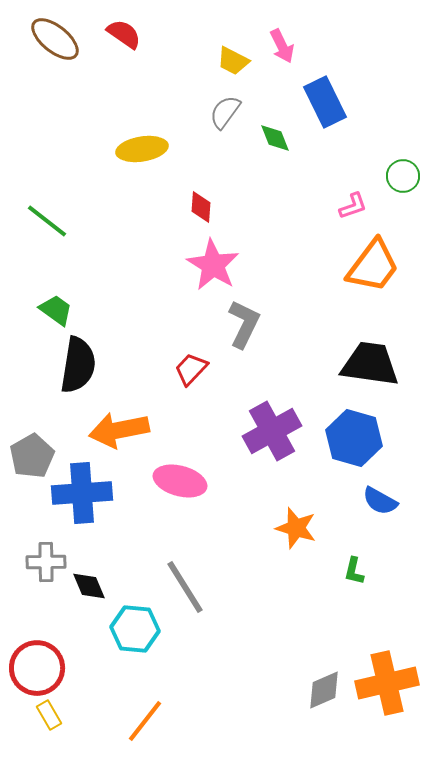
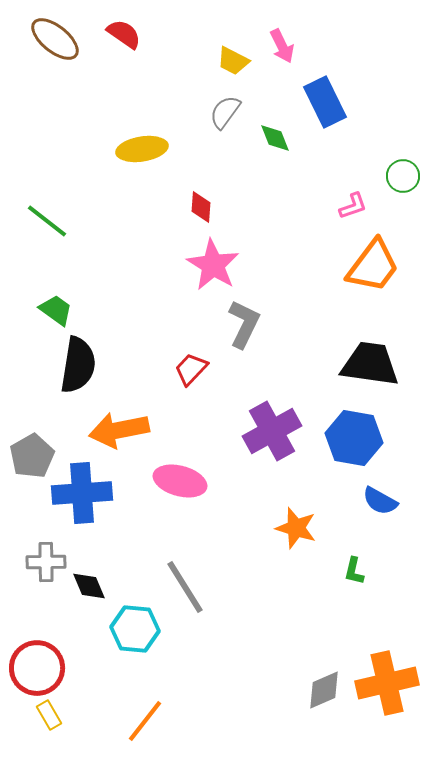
blue hexagon: rotated 6 degrees counterclockwise
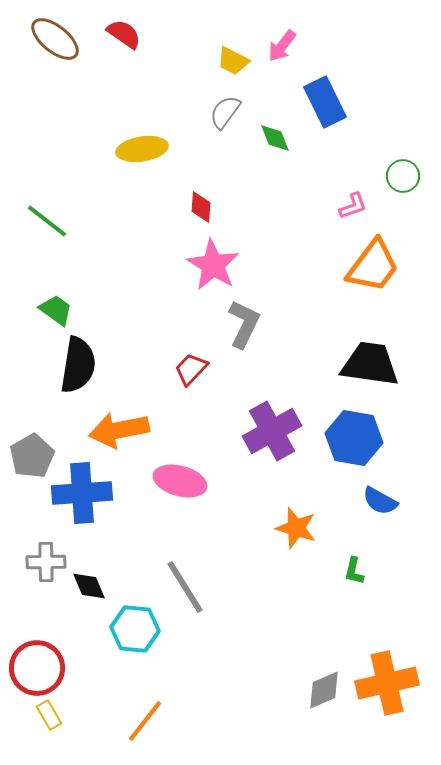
pink arrow: rotated 64 degrees clockwise
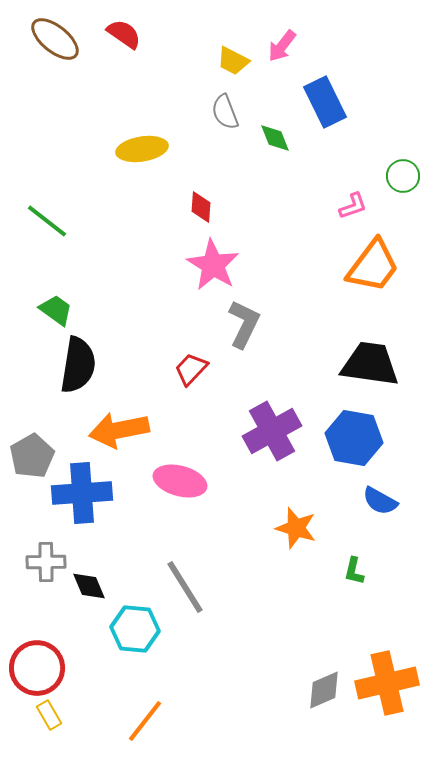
gray semicircle: rotated 57 degrees counterclockwise
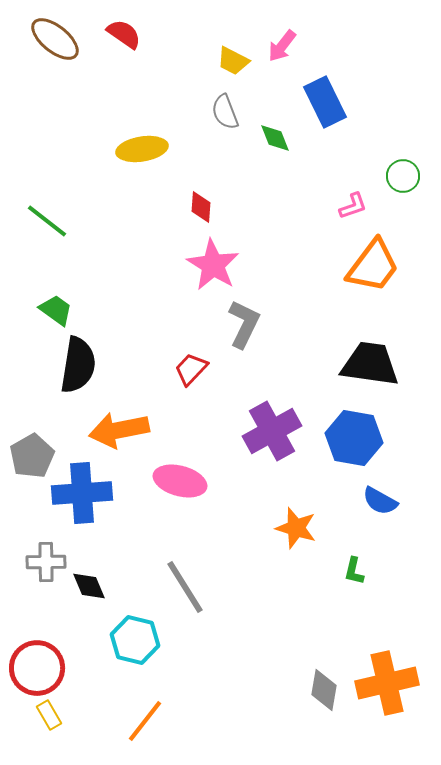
cyan hexagon: moved 11 px down; rotated 9 degrees clockwise
gray diamond: rotated 57 degrees counterclockwise
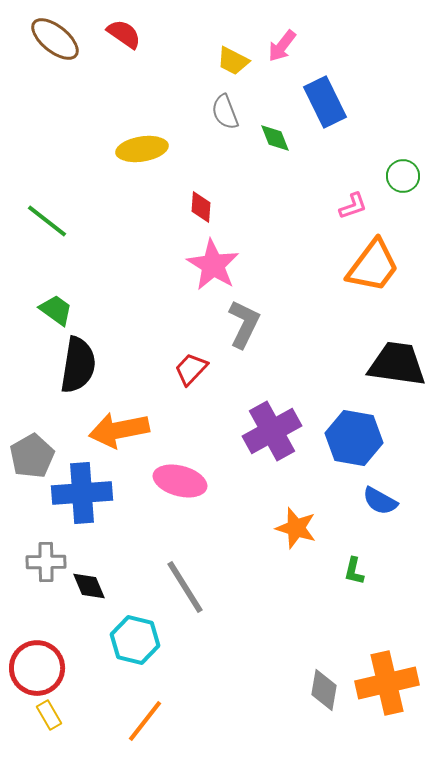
black trapezoid: moved 27 px right
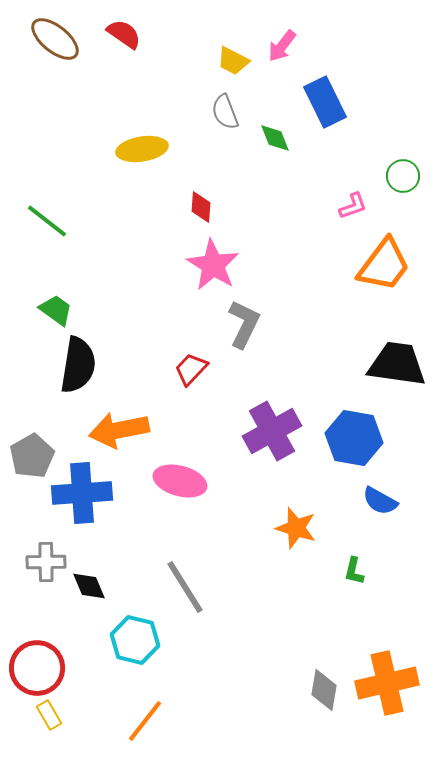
orange trapezoid: moved 11 px right, 1 px up
